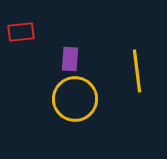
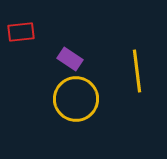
purple rectangle: rotated 60 degrees counterclockwise
yellow circle: moved 1 px right
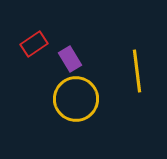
red rectangle: moved 13 px right, 12 px down; rotated 28 degrees counterclockwise
purple rectangle: rotated 25 degrees clockwise
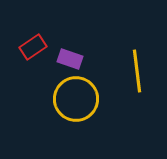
red rectangle: moved 1 px left, 3 px down
purple rectangle: rotated 40 degrees counterclockwise
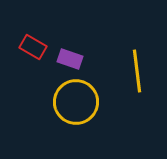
red rectangle: rotated 64 degrees clockwise
yellow circle: moved 3 px down
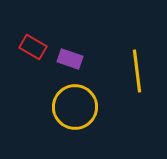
yellow circle: moved 1 px left, 5 px down
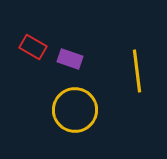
yellow circle: moved 3 px down
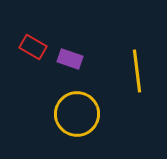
yellow circle: moved 2 px right, 4 px down
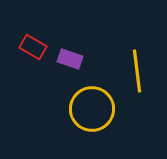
yellow circle: moved 15 px right, 5 px up
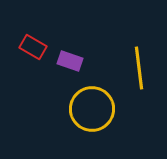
purple rectangle: moved 2 px down
yellow line: moved 2 px right, 3 px up
